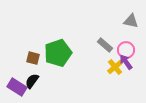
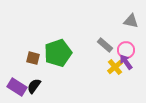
black semicircle: moved 2 px right, 5 px down
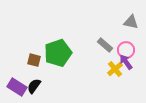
gray triangle: moved 1 px down
brown square: moved 1 px right, 2 px down
yellow cross: moved 2 px down
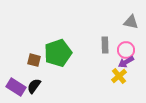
gray rectangle: rotated 49 degrees clockwise
purple arrow: rotated 84 degrees counterclockwise
yellow cross: moved 4 px right, 7 px down
purple rectangle: moved 1 px left
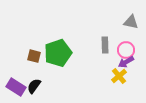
brown square: moved 4 px up
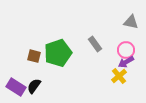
gray rectangle: moved 10 px left, 1 px up; rotated 35 degrees counterclockwise
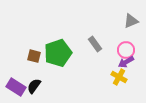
gray triangle: moved 1 px up; rotated 35 degrees counterclockwise
yellow cross: moved 1 px down; rotated 21 degrees counterclockwise
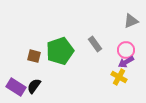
green pentagon: moved 2 px right, 2 px up
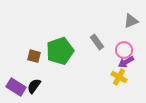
gray rectangle: moved 2 px right, 2 px up
pink circle: moved 2 px left
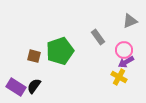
gray triangle: moved 1 px left
gray rectangle: moved 1 px right, 5 px up
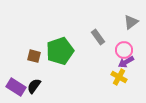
gray triangle: moved 1 px right, 1 px down; rotated 14 degrees counterclockwise
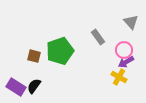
gray triangle: rotated 35 degrees counterclockwise
